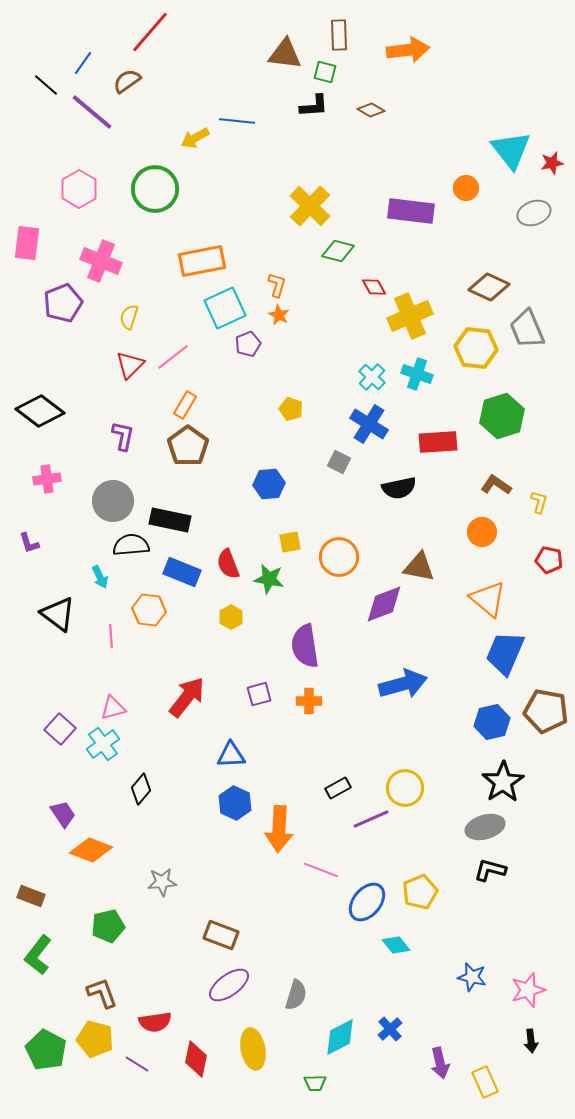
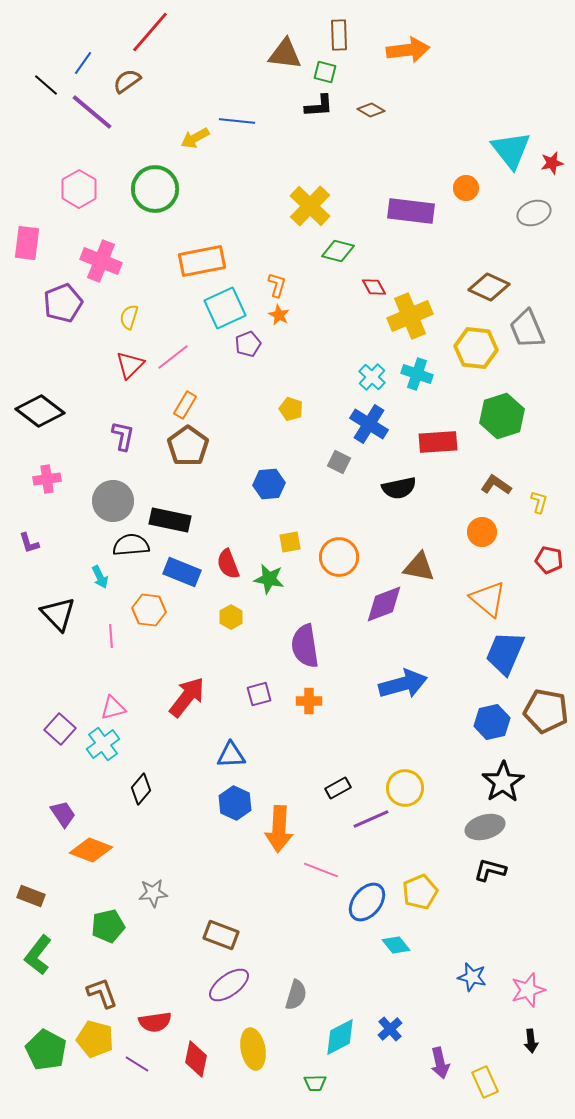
black L-shape at (314, 106): moved 5 px right
black triangle at (58, 614): rotated 9 degrees clockwise
gray star at (162, 882): moved 9 px left, 11 px down
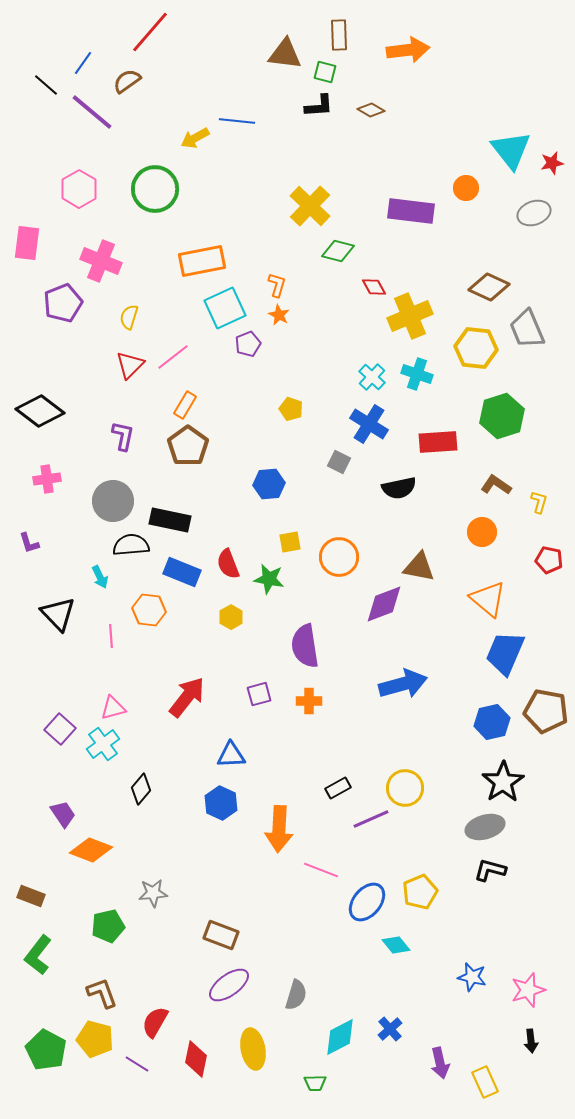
blue hexagon at (235, 803): moved 14 px left
red semicircle at (155, 1022): rotated 128 degrees clockwise
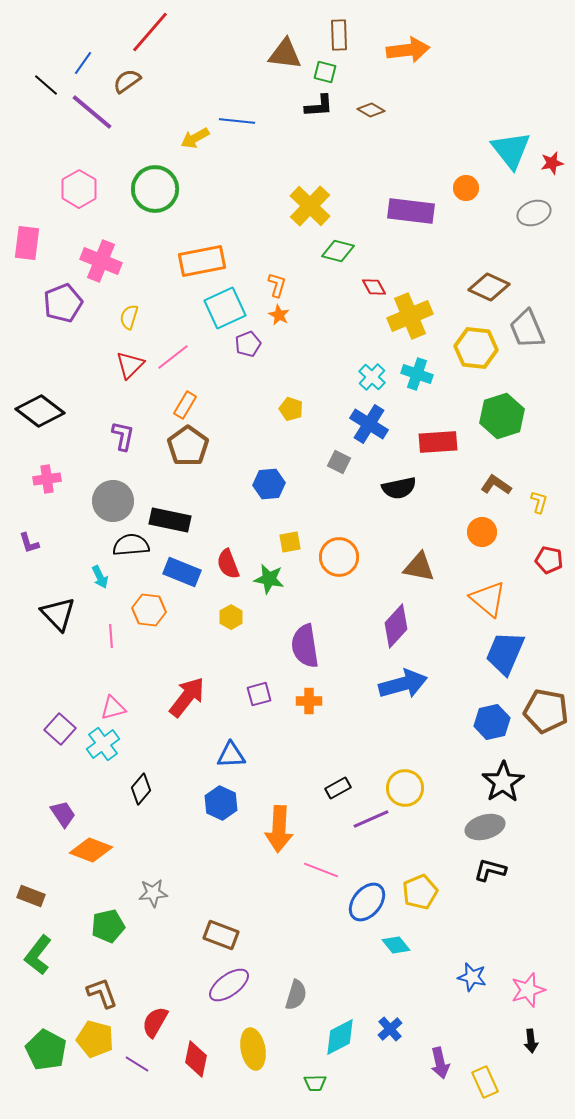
purple diamond at (384, 604): moved 12 px right, 22 px down; rotated 27 degrees counterclockwise
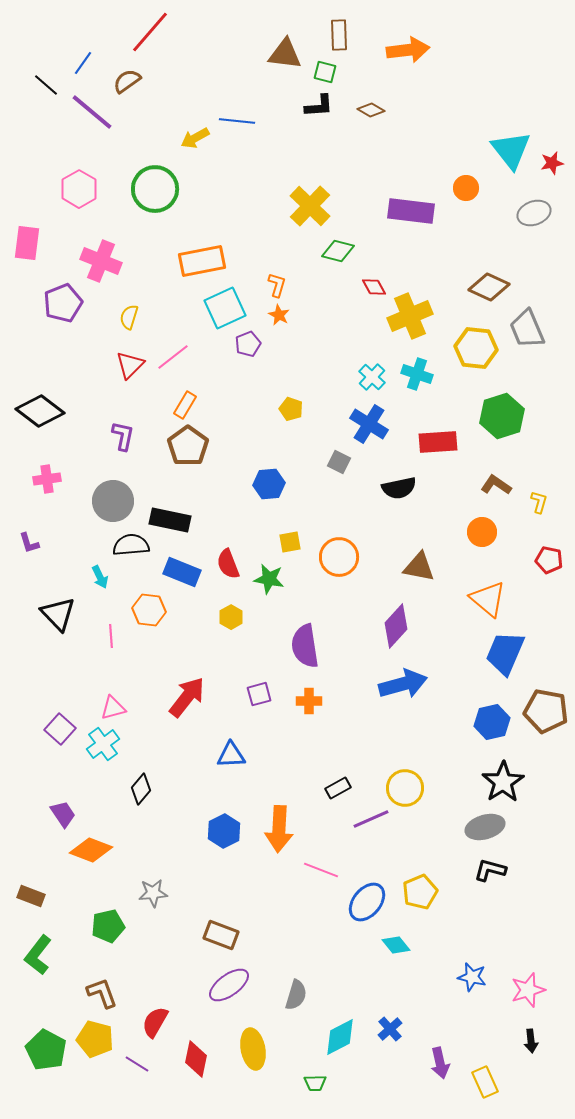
blue hexagon at (221, 803): moved 3 px right, 28 px down; rotated 8 degrees clockwise
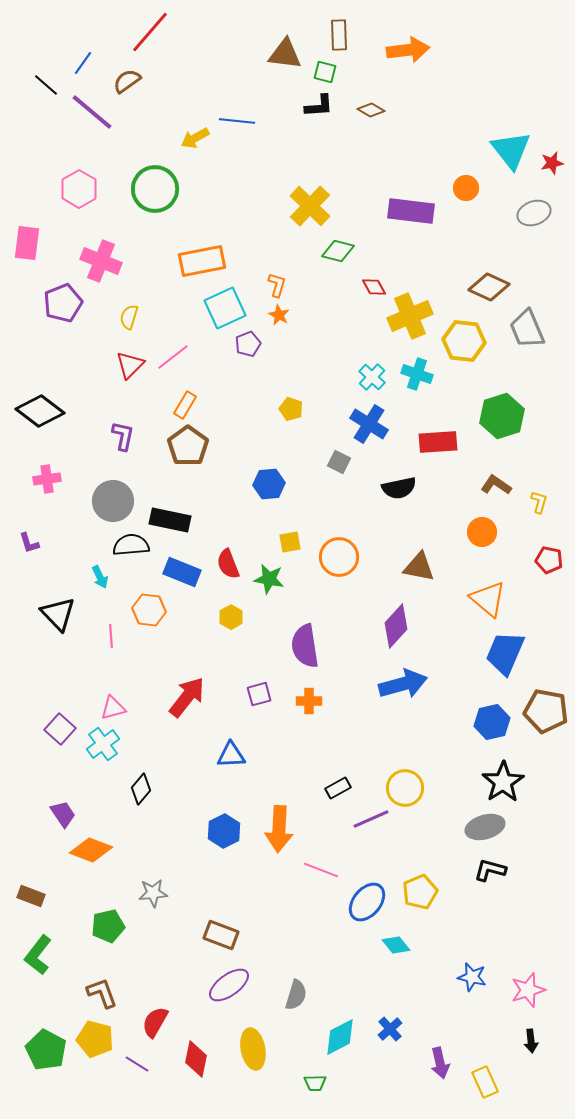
yellow hexagon at (476, 348): moved 12 px left, 7 px up
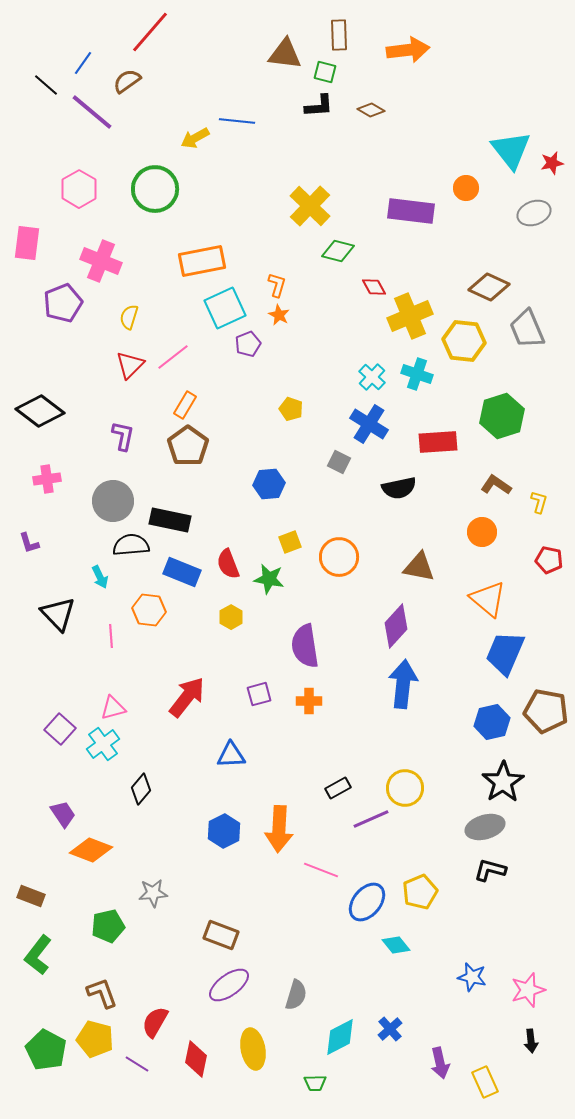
yellow square at (290, 542): rotated 10 degrees counterclockwise
blue arrow at (403, 684): rotated 69 degrees counterclockwise
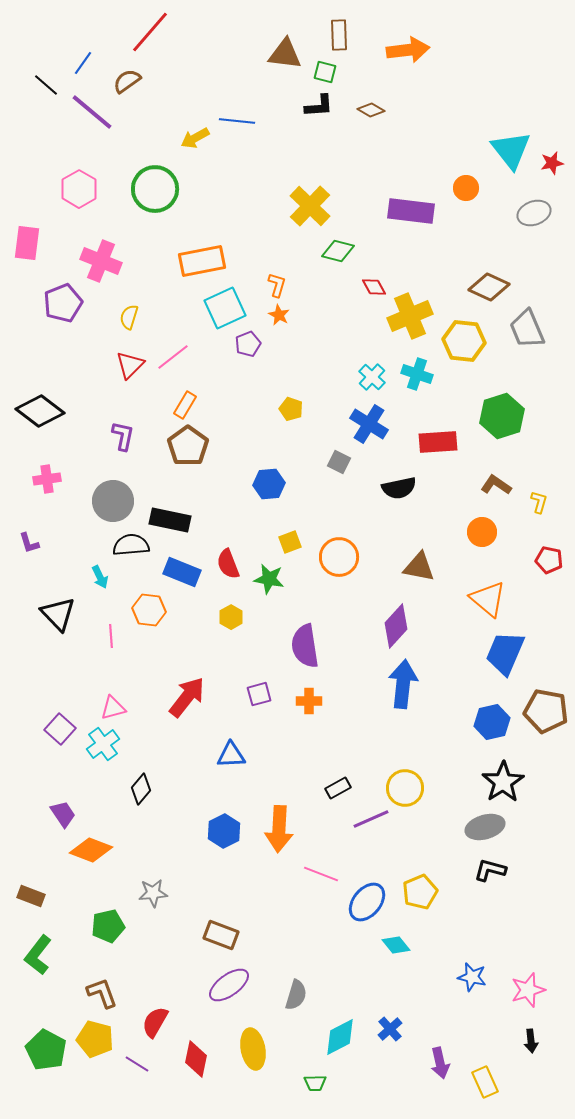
pink line at (321, 870): moved 4 px down
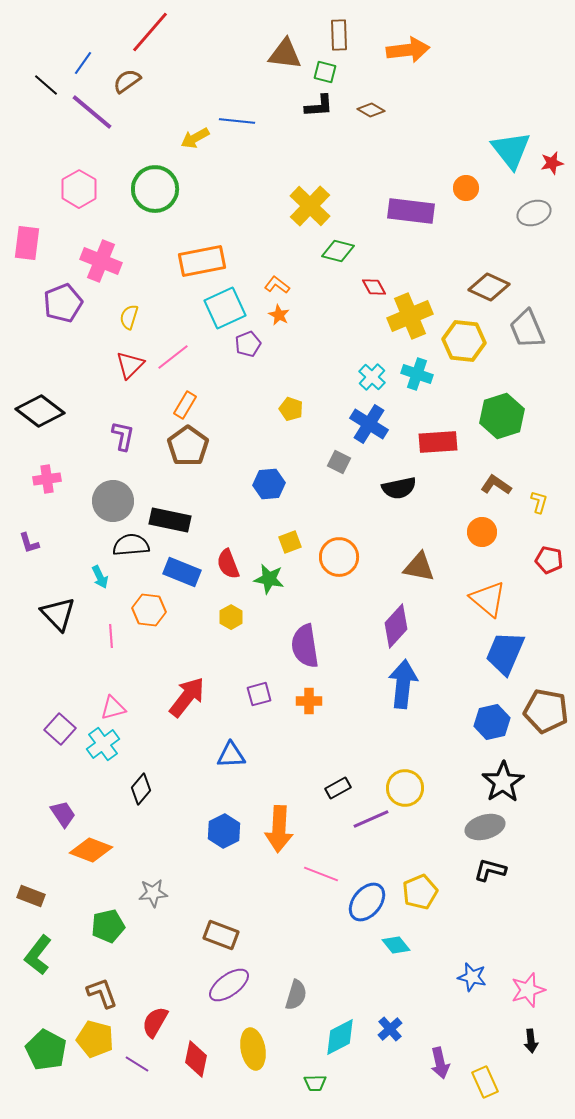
orange L-shape at (277, 285): rotated 70 degrees counterclockwise
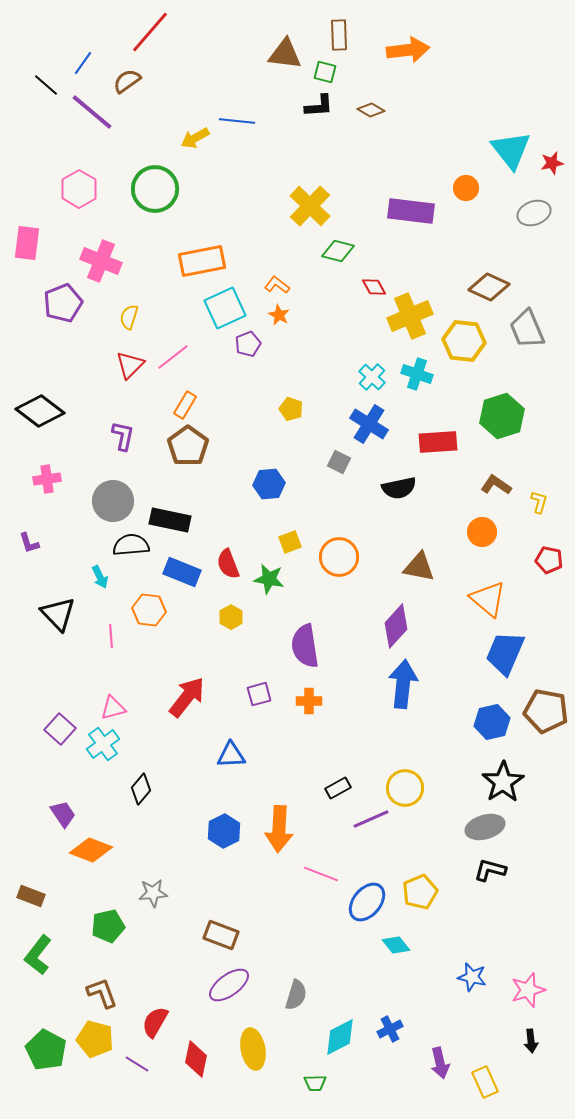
blue cross at (390, 1029): rotated 15 degrees clockwise
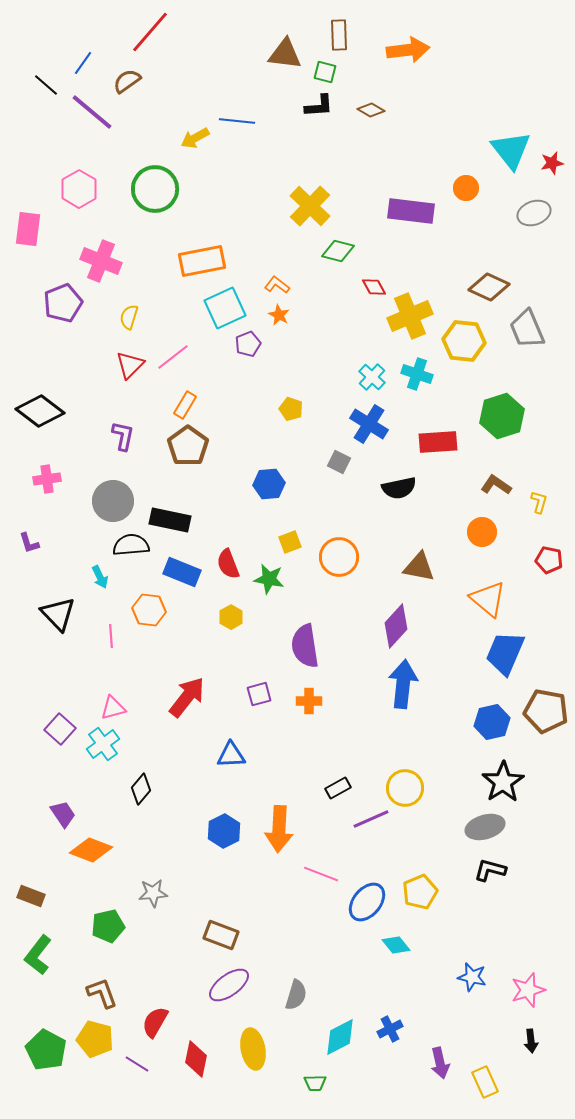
pink rectangle at (27, 243): moved 1 px right, 14 px up
